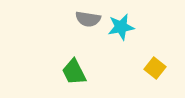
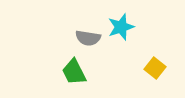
gray semicircle: moved 19 px down
cyan star: rotated 8 degrees counterclockwise
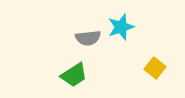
gray semicircle: rotated 15 degrees counterclockwise
green trapezoid: moved 3 px down; rotated 96 degrees counterclockwise
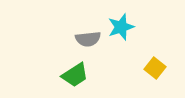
gray semicircle: moved 1 px down
green trapezoid: moved 1 px right
